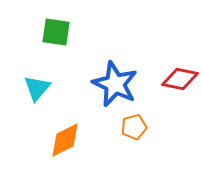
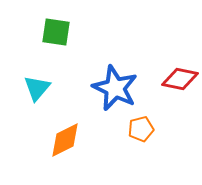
blue star: moved 4 px down
orange pentagon: moved 7 px right, 2 px down
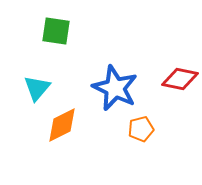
green square: moved 1 px up
orange diamond: moved 3 px left, 15 px up
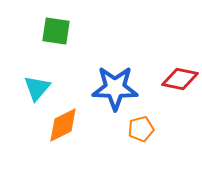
blue star: rotated 24 degrees counterclockwise
orange diamond: moved 1 px right
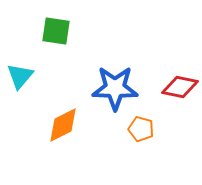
red diamond: moved 8 px down
cyan triangle: moved 17 px left, 12 px up
orange pentagon: rotated 30 degrees clockwise
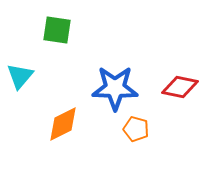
green square: moved 1 px right, 1 px up
orange diamond: moved 1 px up
orange pentagon: moved 5 px left
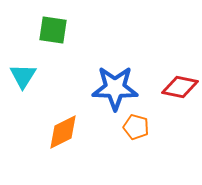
green square: moved 4 px left
cyan triangle: moved 3 px right; rotated 8 degrees counterclockwise
orange diamond: moved 8 px down
orange pentagon: moved 2 px up
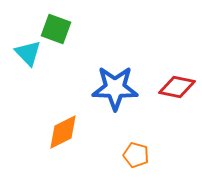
green square: moved 3 px right, 1 px up; rotated 12 degrees clockwise
cyan triangle: moved 5 px right, 23 px up; rotated 16 degrees counterclockwise
red diamond: moved 3 px left
orange pentagon: moved 28 px down
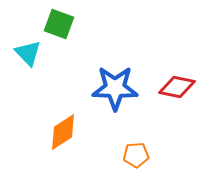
green square: moved 3 px right, 5 px up
orange diamond: rotated 6 degrees counterclockwise
orange pentagon: rotated 20 degrees counterclockwise
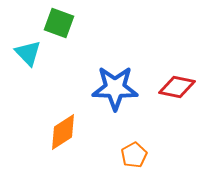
green square: moved 1 px up
orange pentagon: moved 2 px left; rotated 25 degrees counterclockwise
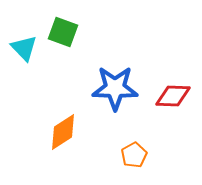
green square: moved 4 px right, 9 px down
cyan triangle: moved 4 px left, 5 px up
red diamond: moved 4 px left, 9 px down; rotated 9 degrees counterclockwise
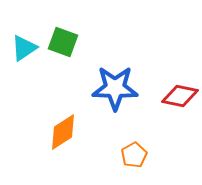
green square: moved 10 px down
cyan triangle: rotated 40 degrees clockwise
red diamond: moved 7 px right; rotated 9 degrees clockwise
